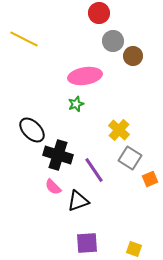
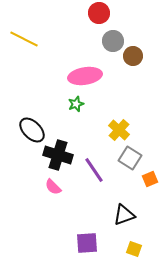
black triangle: moved 46 px right, 14 px down
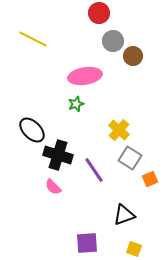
yellow line: moved 9 px right
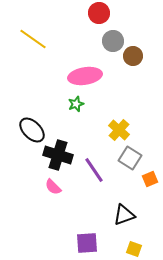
yellow line: rotated 8 degrees clockwise
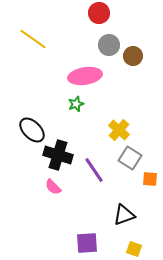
gray circle: moved 4 px left, 4 px down
orange square: rotated 28 degrees clockwise
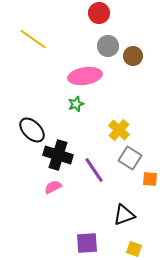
gray circle: moved 1 px left, 1 px down
pink semicircle: rotated 108 degrees clockwise
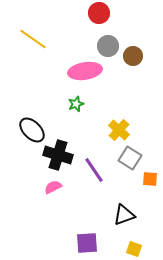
pink ellipse: moved 5 px up
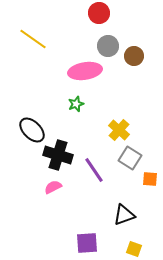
brown circle: moved 1 px right
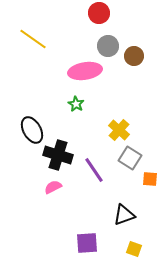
green star: rotated 21 degrees counterclockwise
black ellipse: rotated 16 degrees clockwise
